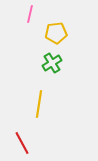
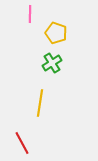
pink line: rotated 12 degrees counterclockwise
yellow pentagon: rotated 25 degrees clockwise
yellow line: moved 1 px right, 1 px up
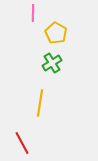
pink line: moved 3 px right, 1 px up
yellow pentagon: rotated 10 degrees clockwise
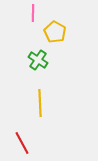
yellow pentagon: moved 1 px left, 1 px up
green cross: moved 14 px left, 3 px up; rotated 24 degrees counterclockwise
yellow line: rotated 12 degrees counterclockwise
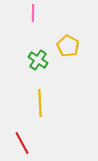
yellow pentagon: moved 13 px right, 14 px down
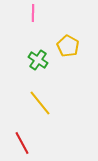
yellow line: rotated 36 degrees counterclockwise
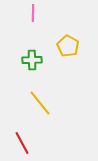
green cross: moved 6 px left; rotated 36 degrees counterclockwise
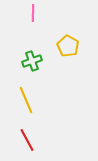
green cross: moved 1 px down; rotated 18 degrees counterclockwise
yellow line: moved 14 px left, 3 px up; rotated 16 degrees clockwise
red line: moved 5 px right, 3 px up
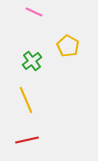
pink line: moved 1 px right, 1 px up; rotated 66 degrees counterclockwise
green cross: rotated 18 degrees counterclockwise
red line: rotated 75 degrees counterclockwise
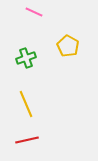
green cross: moved 6 px left, 3 px up; rotated 18 degrees clockwise
yellow line: moved 4 px down
